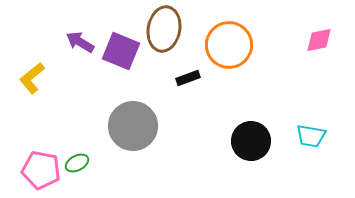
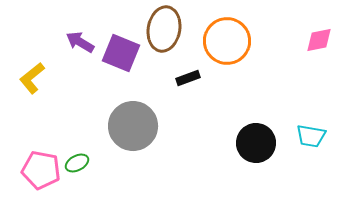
orange circle: moved 2 px left, 4 px up
purple square: moved 2 px down
black circle: moved 5 px right, 2 px down
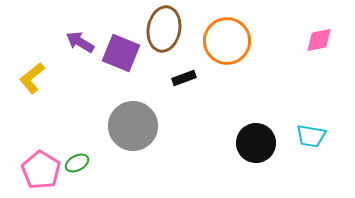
black rectangle: moved 4 px left
pink pentagon: rotated 21 degrees clockwise
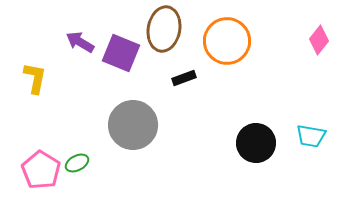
pink diamond: rotated 40 degrees counterclockwise
yellow L-shape: moved 3 px right; rotated 140 degrees clockwise
gray circle: moved 1 px up
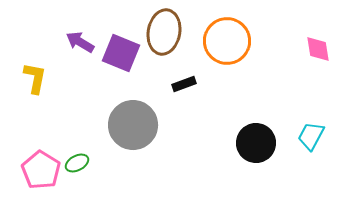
brown ellipse: moved 3 px down
pink diamond: moved 1 px left, 9 px down; rotated 48 degrees counterclockwise
black rectangle: moved 6 px down
cyan trapezoid: rotated 108 degrees clockwise
